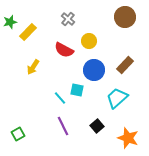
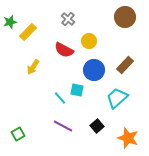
purple line: rotated 36 degrees counterclockwise
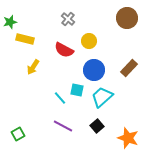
brown circle: moved 2 px right, 1 px down
yellow rectangle: moved 3 px left, 7 px down; rotated 60 degrees clockwise
brown rectangle: moved 4 px right, 3 px down
cyan trapezoid: moved 15 px left, 1 px up
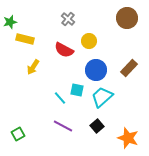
blue circle: moved 2 px right
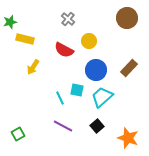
cyan line: rotated 16 degrees clockwise
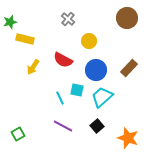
red semicircle: moved 1 px left, 10 px down
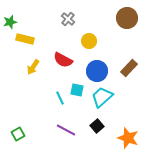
blue circle: moved 1 px right, 1 px down
purple line: moved 3 px right, 4 px down
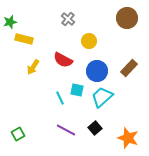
yellow rectangle: moved 1 px left
black square: moved 2 px left, 2 px down
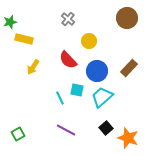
red semicircle: moved 5 px right; rotated 18 degrees clockwise
black square: moved 11 px right
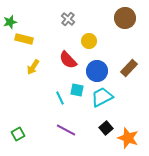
brown circle: moved 2 px left
cyan trapezoid: rotated 15 degrees clockwise
